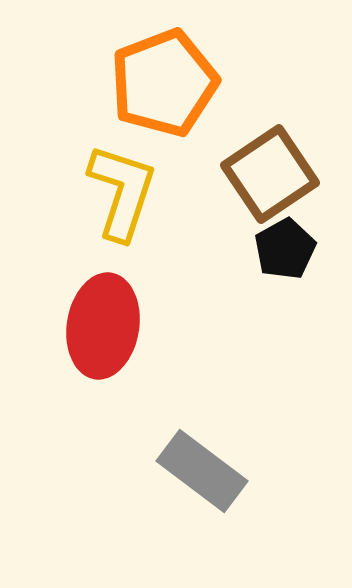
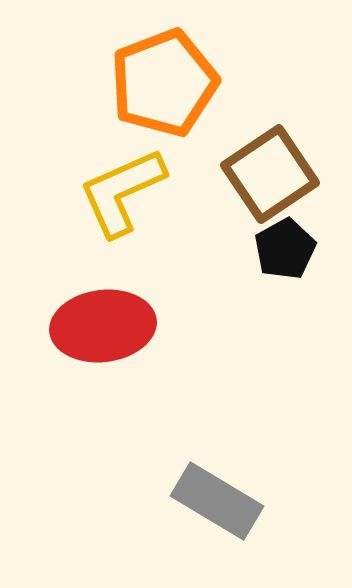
yellow L-shape: rotated 132 degrees counterclockwise
red ellipse: rotated 74 degrees clockwise
gray rectangle: moved 15 px right, 30 px down; rotated 6 degrees counterclockwise
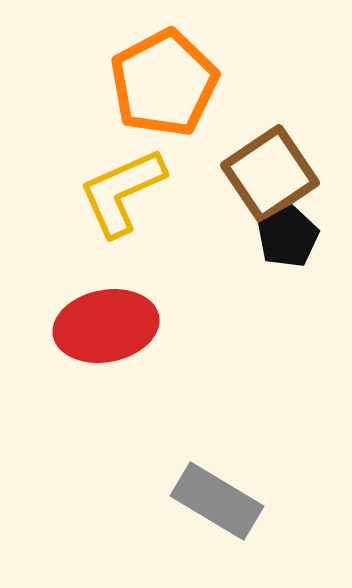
orange pentagon: rotated 7 degrees counterclockwise
black pentagon: moved 3 px right, 12 px up
red ellipse: moved 3 px right; rotated 4 degrees counterclockwise
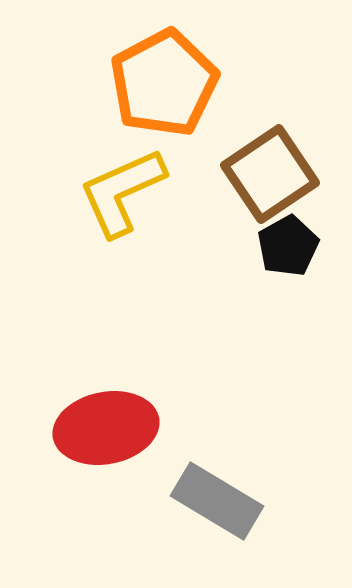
black pentagon: moved 9 px down
red ellipse: moved 102 px down
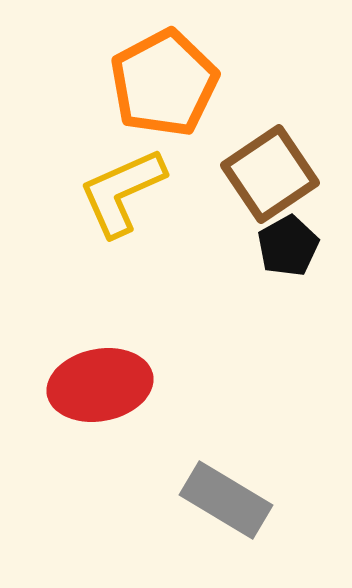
red ellipse: moved 6 px left, 43 px up
gray rectangle: moved 9 px right, 1 px up
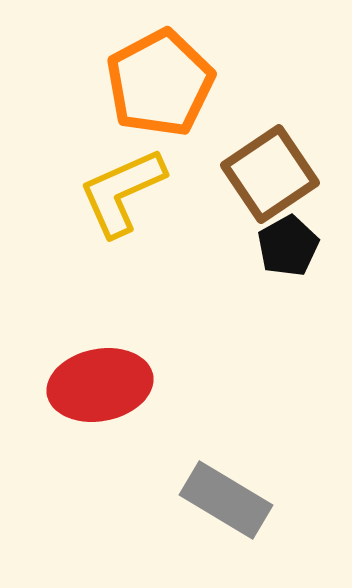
orange pentagon: moved 4 px left
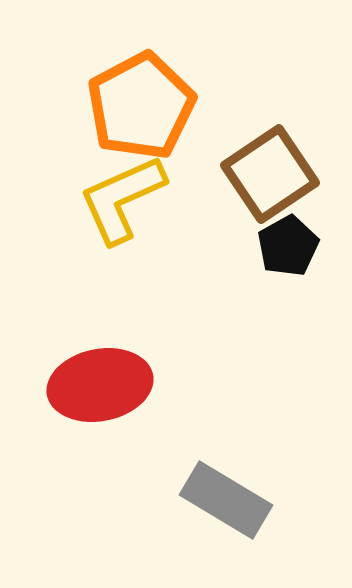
orange pentagon: moved 19 px left, 23 px down
yellow L-shape: moved 7 px down
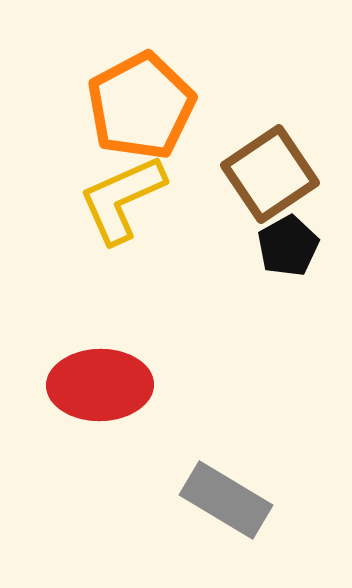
red ellipse: rotated 10 degrees clockwise
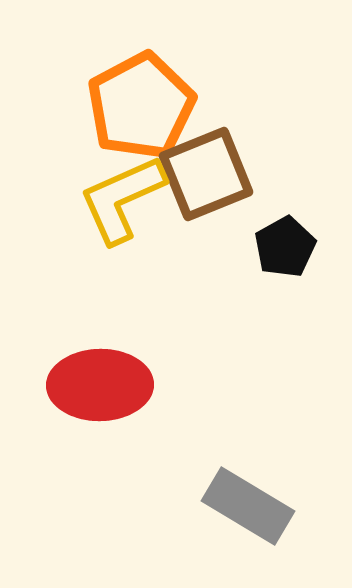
brown square: moved 64 px left; rotated 12 degrees clockwise
black pentagon: moved 3 px left, 1 px down
gray rectangle: moved 22 px right, 6 px down
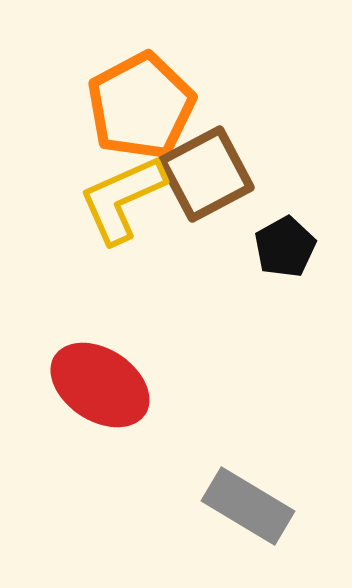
brown square: rotated 6 degrees counterclockwise
red ellipse: rotated 34 degrees clockwise
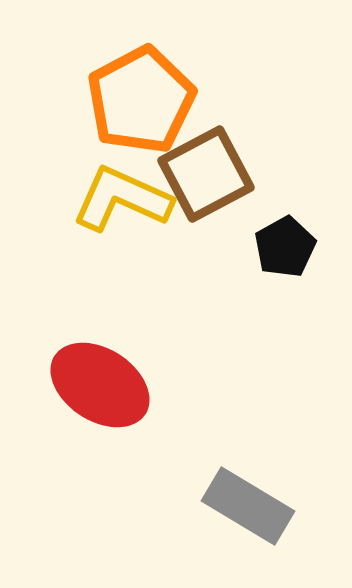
orange pentagon: moved 6 px up
yellow L-shape: rotated 48 degrees clockwise
